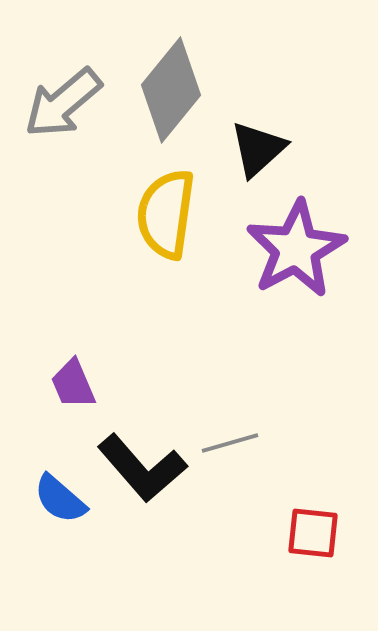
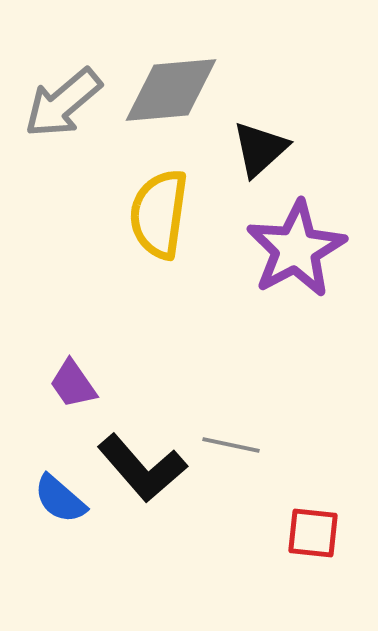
gray diamond: rotated 46 degrees clockwise
black triangle: moved 2 px right
yellow semicircle: moved 7 px left
purple trapezoid: rotated 12 degrees counterclockwise
gray line: moved 1 px right, 2 px down; rotated 28 degrees clockwise
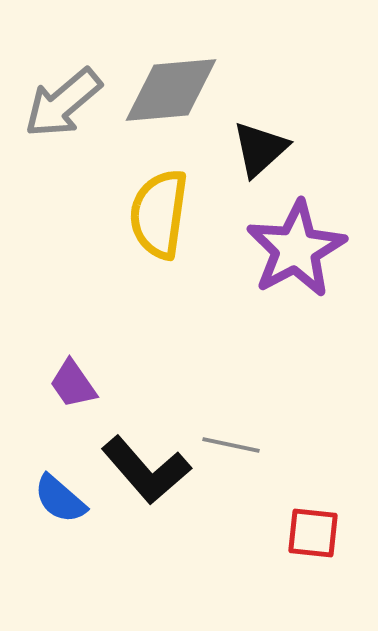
black L-shape: moved 4 px right, 2 px down
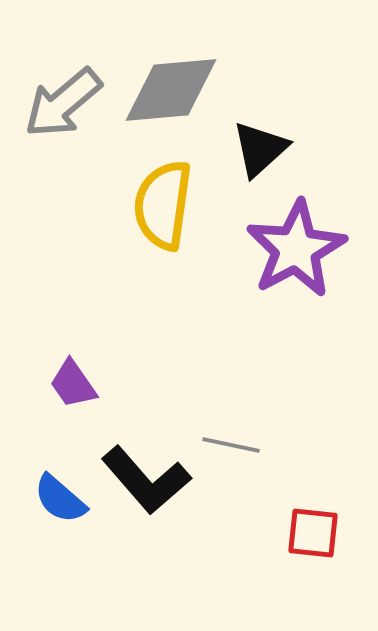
yellow semicircle: moved 4 px right, 9 px up
black L-shape: moved 10 px down
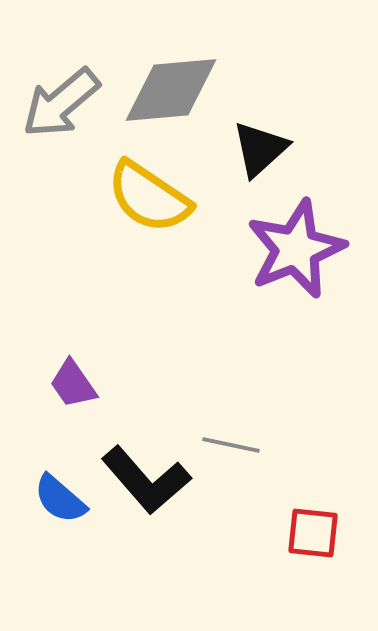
gray arrow: moved 2 px left
yellow semicircle: moved 14 px left, 8 px up; rotated 64 degrees counterclockwise
purple star: rotated 6 degrees clockwise
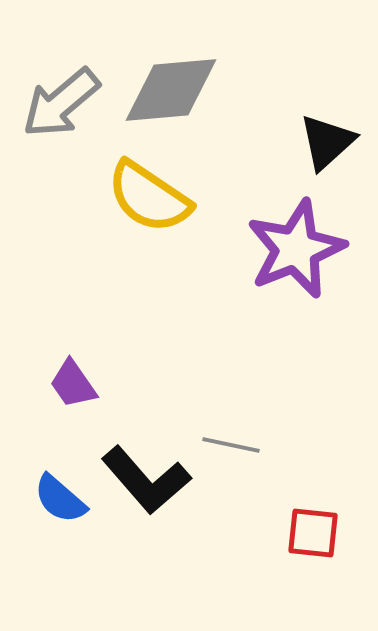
black triangle: moved 67 px right, 7 px up
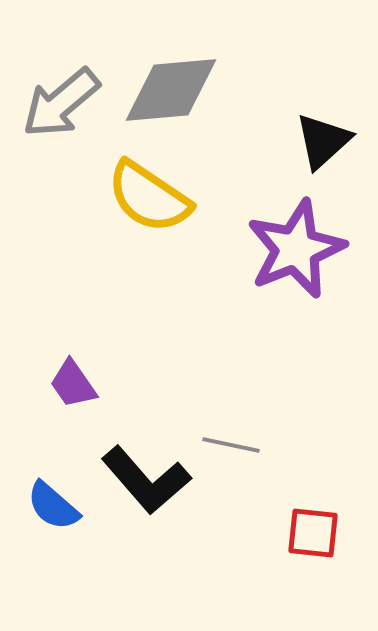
black triangle: moved 4 px left, 1 px up
blue semicircle: moved 7 px left, 7 px down
